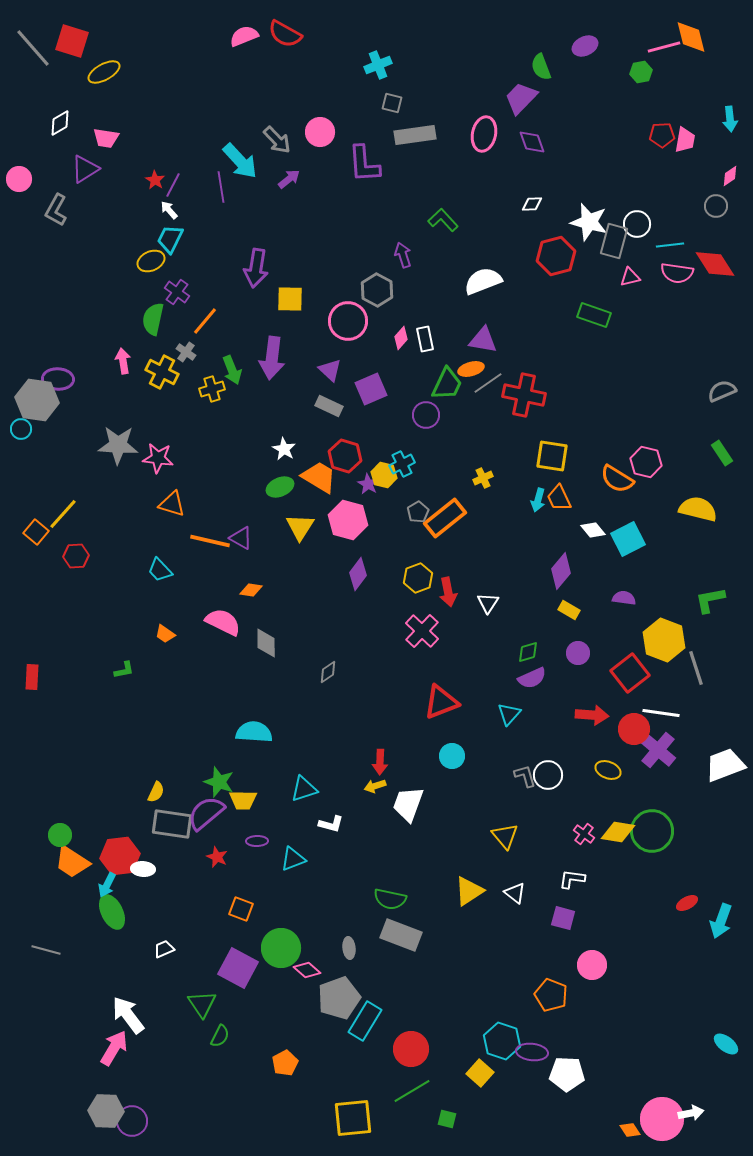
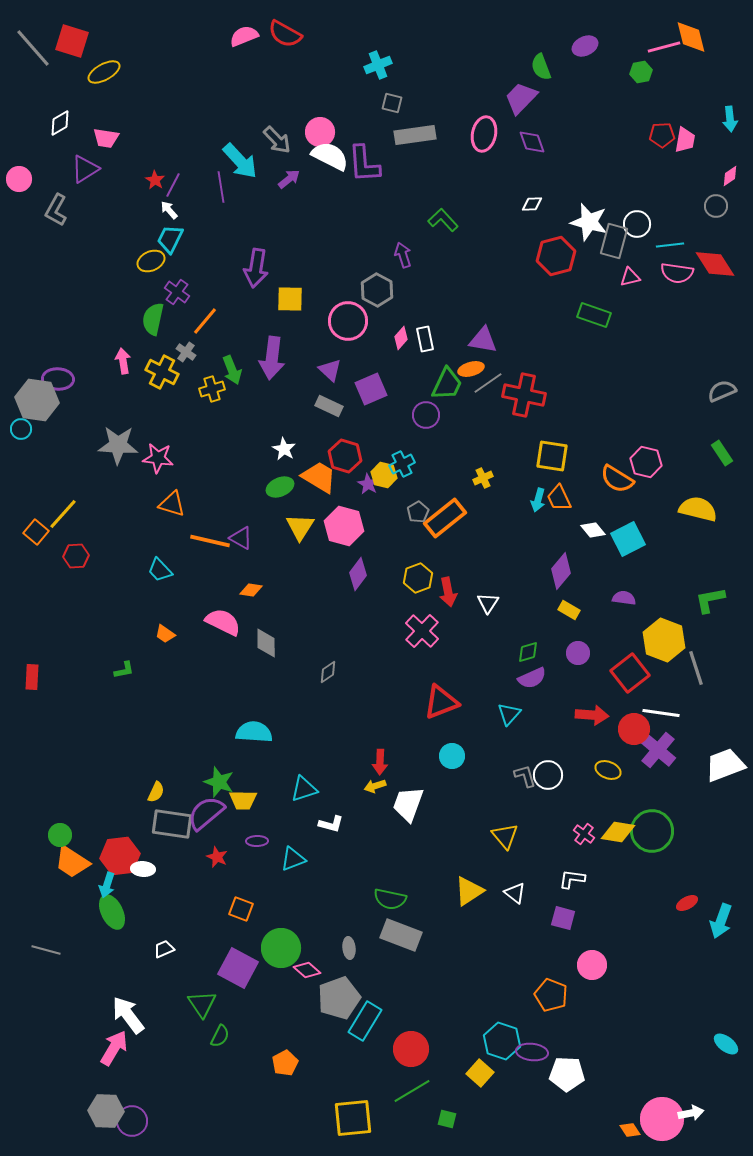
white semicircle at (483, 281): moved 153 px left, 125 px up; rotated 48 degrees clockwise
pink hexagon at (348, 520): moved 4 px left, 6 px down
cyan arrow at (107, 885): rotated 10 degrees counterclockwise
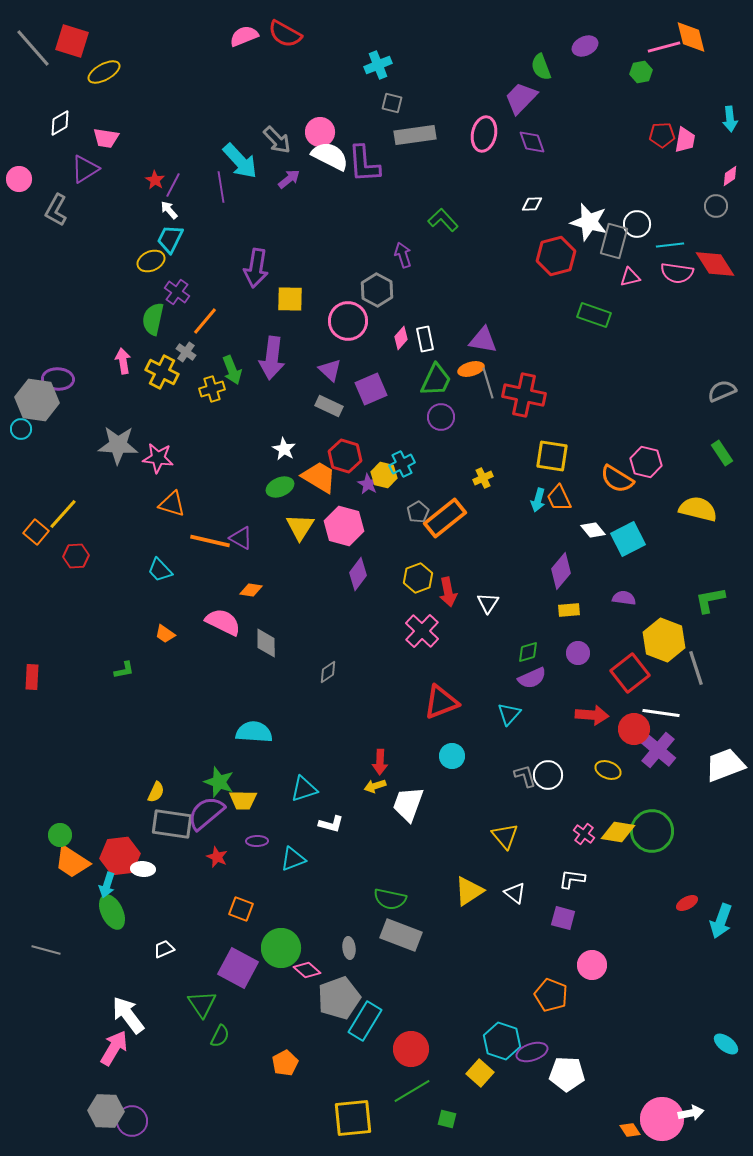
gray line at (488, 383): rotated 72 degrees counterclockwise
green trapezoid at (447, 384): moved 11 px left, 4 px up
purple circle at (426, 415): moved 15 px right, 2 px down
yellow rectangle at (569, 610): rotated 35 degrees counterclockwise
purple ellipse at (532, 1052): rotated 24 degrees counterclockwise
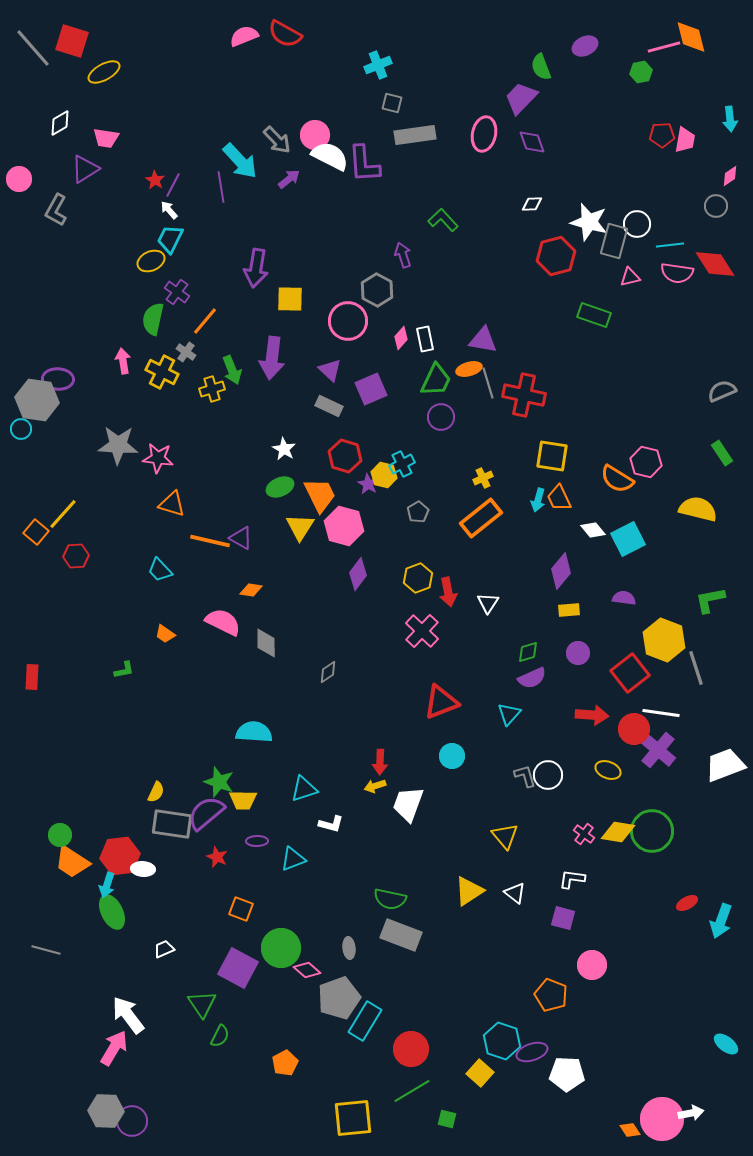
pink circle at (320, 132): moved 5 px left, 3 px down
orange ellipse at (471, 369): moved 2 px left
orange trapezoid at (319, 477): moved 1 px right, 18 px down; rotated 33 degrees clockwise
orange rectangle at (445, 518): moved 36 px right
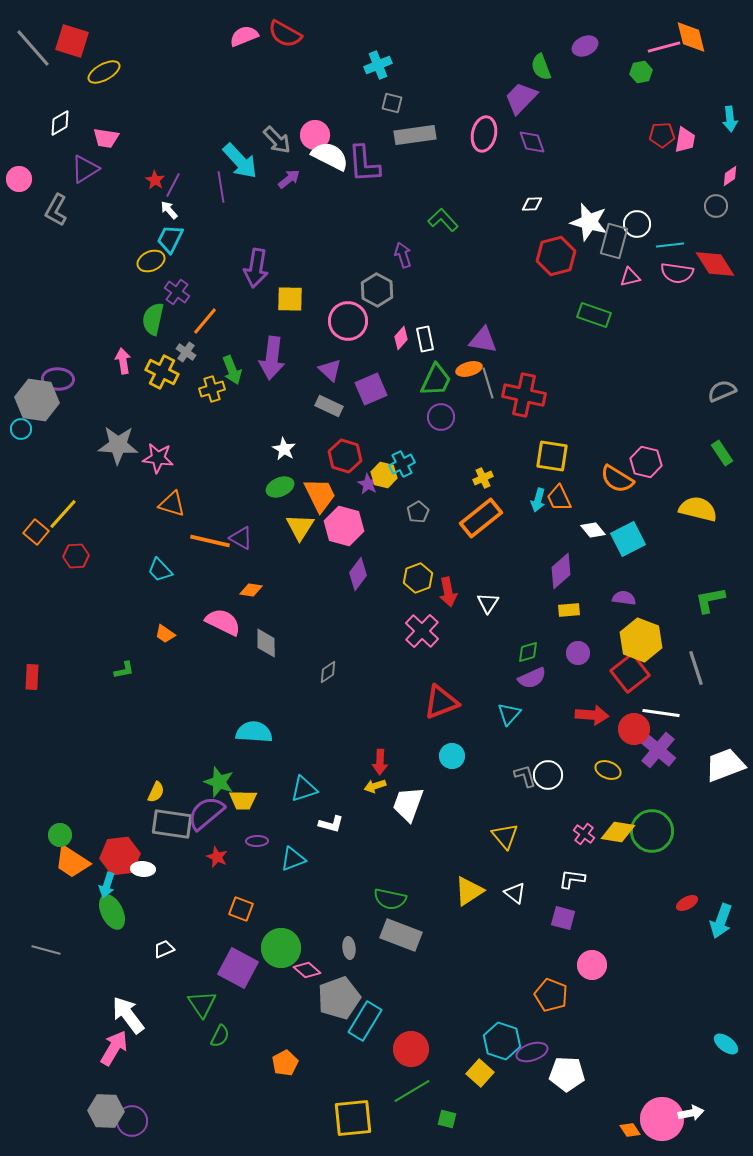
purple diamond at (561, 571): rotated 9 degrees clockwise
yellow hexagon at (664, 640): moved 23 px left
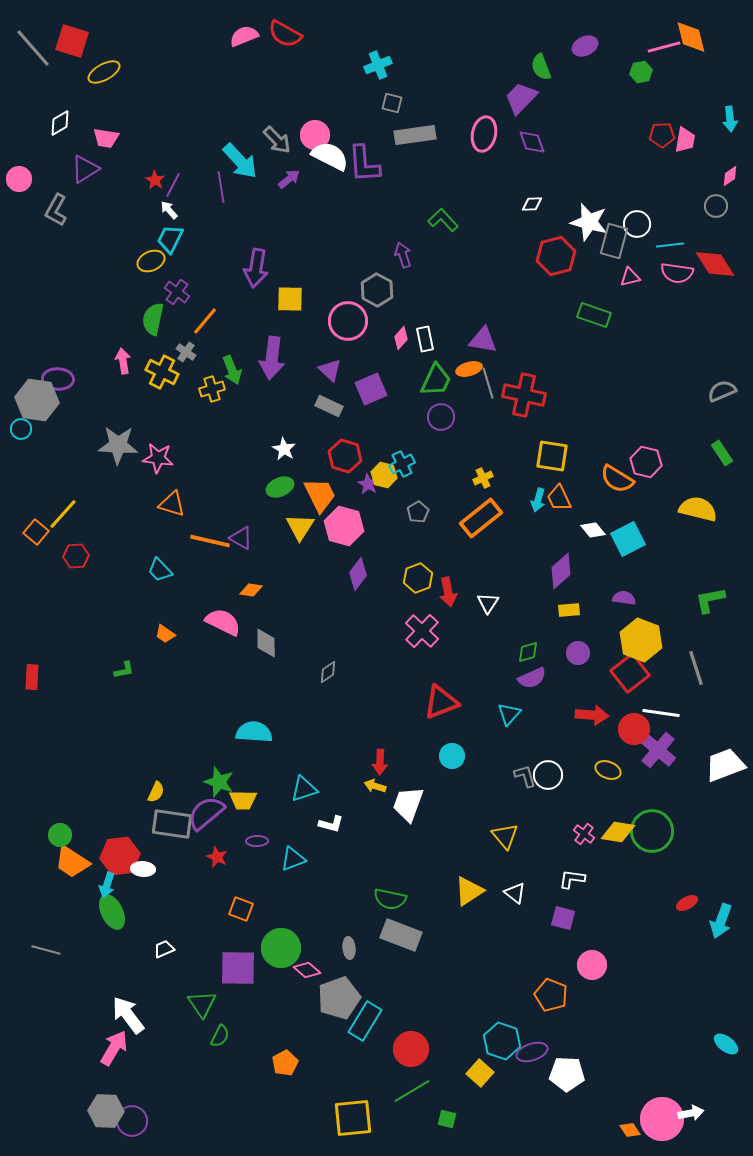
yellow arrow at (375, 786): rotated 35 degrees clockwise
purple square at (238, 968): rotated 27 degrees counterclockwise
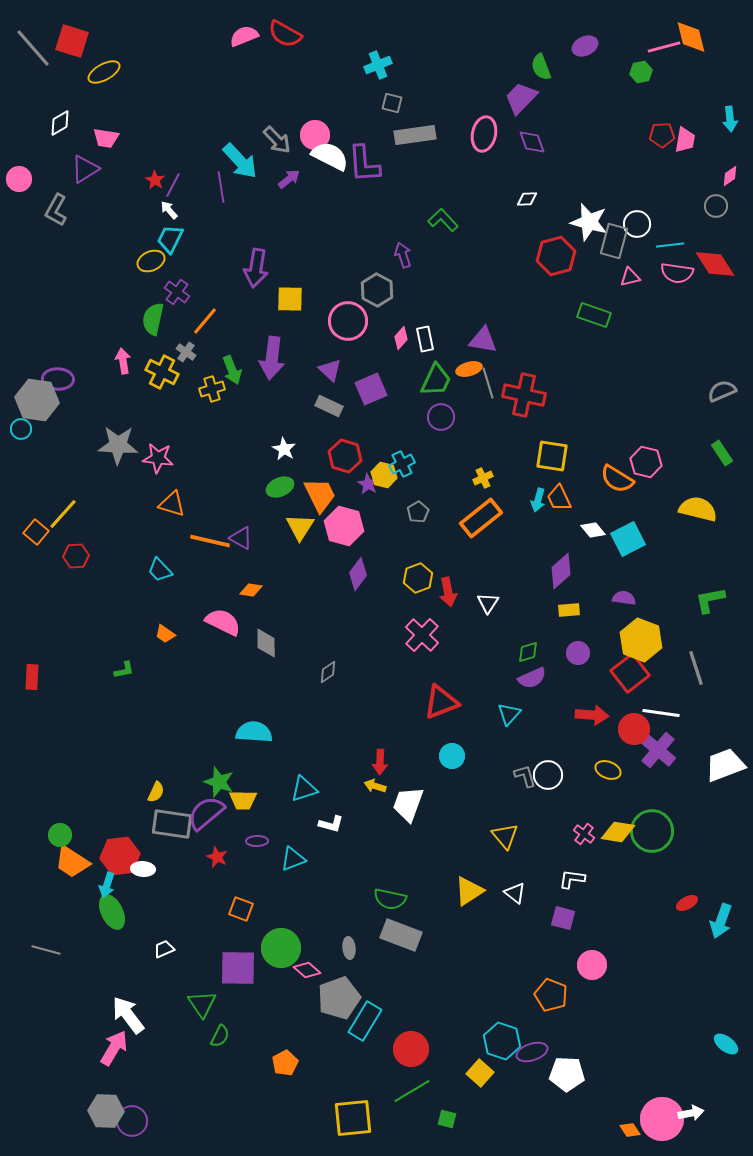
white diamond at (532, 204): moved 5 px left, 5 px up
pink cross at (422, 631): moved 4 px down
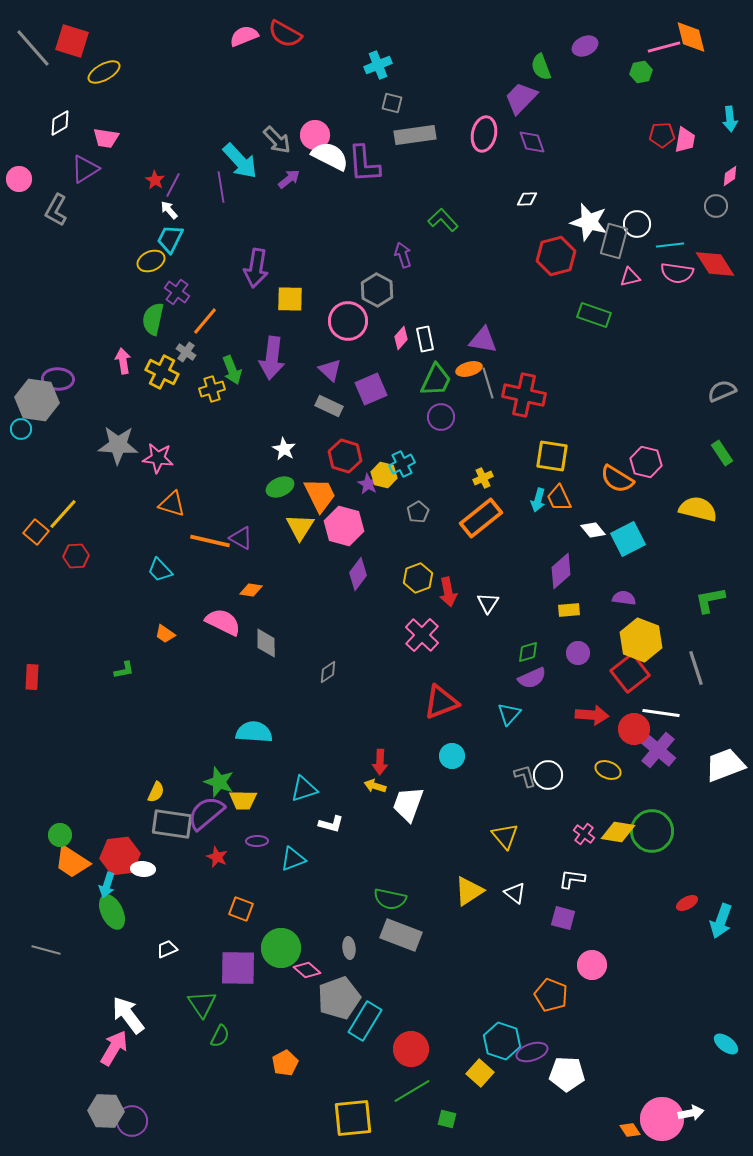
white trapezoid at (164, 949): moved 3 px right
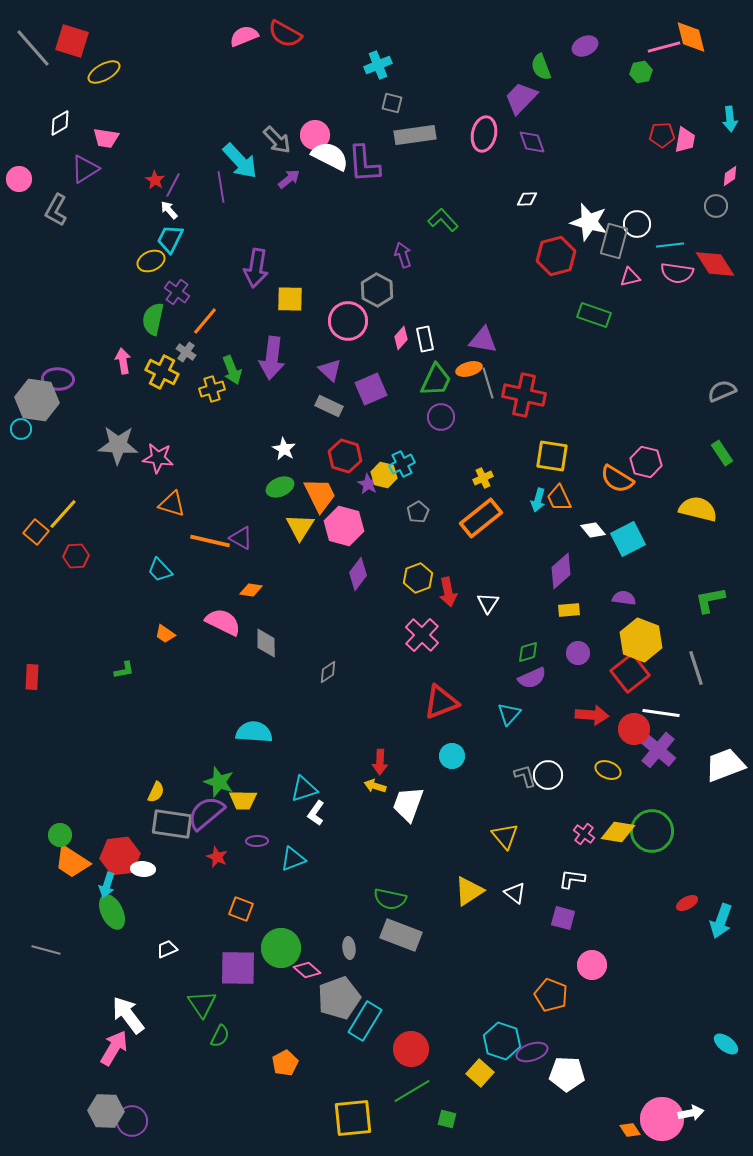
white L-shape at (331, 824): moved 15 px left, 11 px up; rotated 110 degrees clockwise
